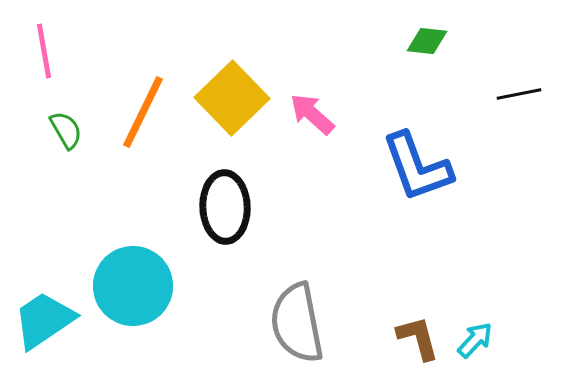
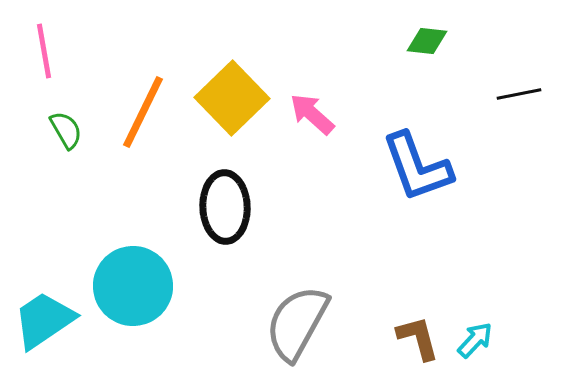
gray semicircle: rotated 40 degrees clockwise
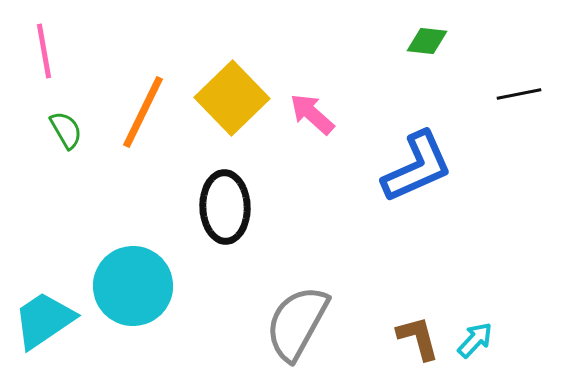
blue L-shape: rotated 94 degrees counterclockwise
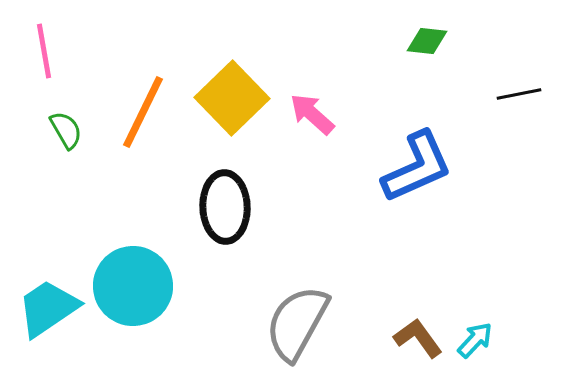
cyan trapezoid: moved 4 px right, 12 px up
brown L-shape: rotated 21 degrees counterclockwise
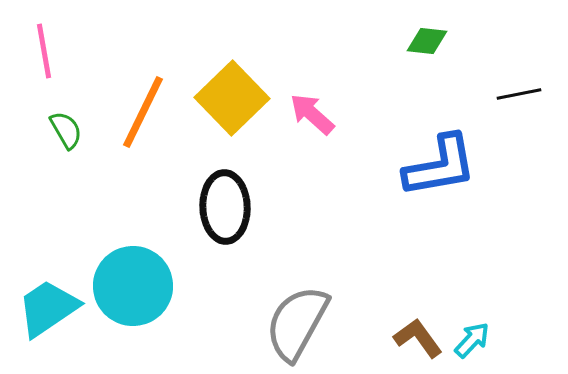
blue L-shape: moved 23 px right, 1 px up; rotated 14 degrees clockwise
cyan arrow: moved 3 px left
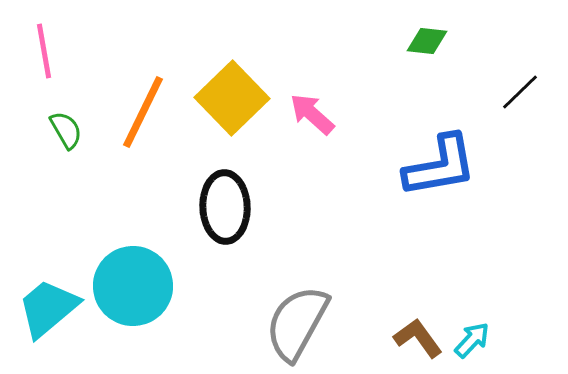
black line: moved 1 px right, 2 px up; rotated 33 degrees counterclockwise
cyan trapezoid: rotated 6 degrees counterclockwise
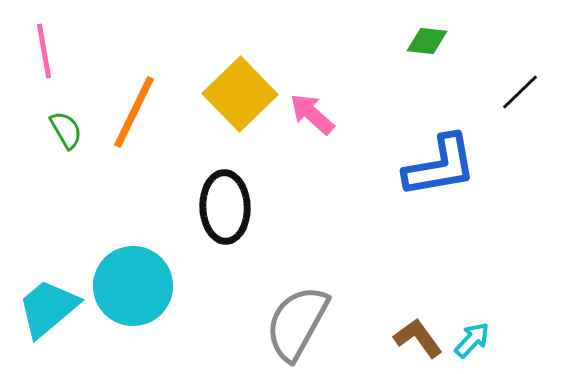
yellow square: moved 8 px right, 4 px up
orange line: moved 9 px left
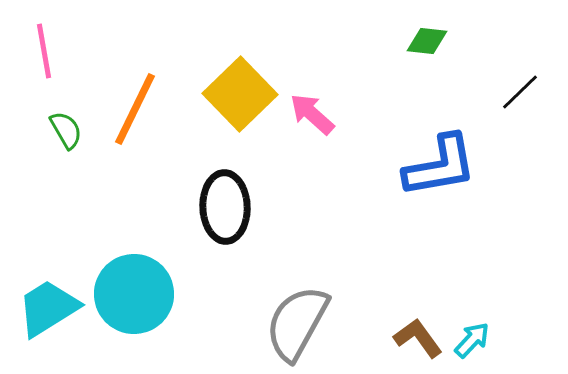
orange line: moved 1 px right, 3 px up
cyan circle: moved 1 px right, 8 px down
cyan trapezoid: rotated 8 degrees clockwise
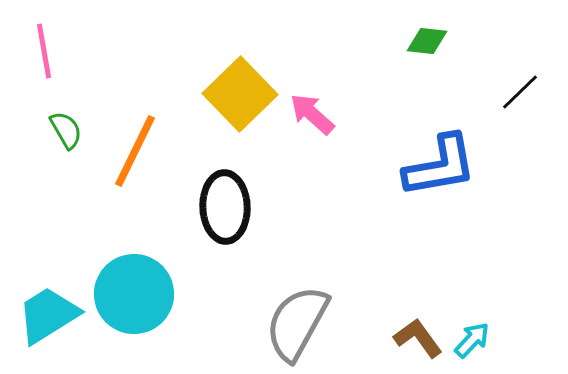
orange line: moved 42 px down
cyan trapezoid: moved 7 px down
